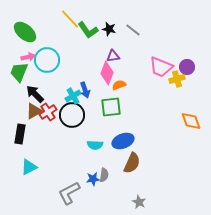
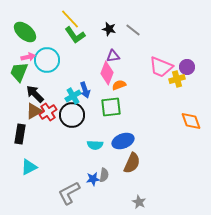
green L-shape: moved 13 px left, 5 px down
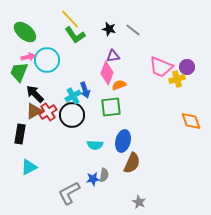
blue ellipse: rotated 55 degrees counterclockwise
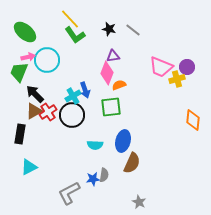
orange diamond: moved 2 px right, 1 px up; rotated 25 degrees clockwise
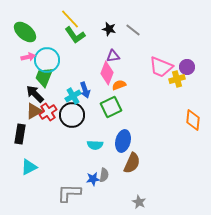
green trapezoid: moved 25 px right, 5 px down
green square: rotated 20 degrees counterclockwise
gray L-shape: rotated 30 degrees clockwise
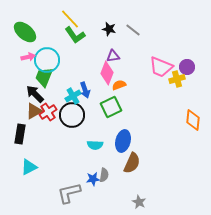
gray L-shape: rotated 15 degrees counterclockwise
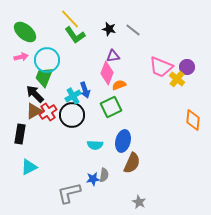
pink arrow: moved 7 px left
yellow cross: rotated 35 degrees counterclockwise
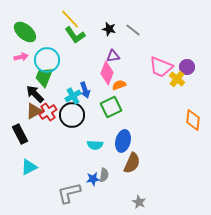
black rectangle: rotated 36 degrees counterclockwise
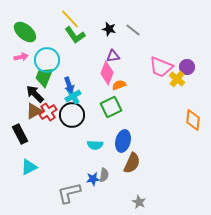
blue arrow: moved 16 px left, 5 px up
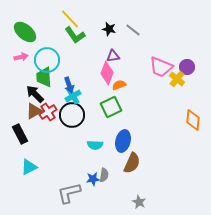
green trapezoid: rotated 25 degrees counterclockwise
